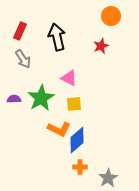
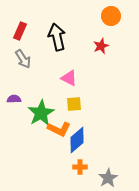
green star: moved 15 px down
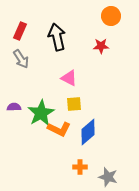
red star: rotated 21 degrees clockwise
gray arrow: moved 2 px left
purple semicircle: moved 8 px down
blue diamond: moved 11 px right, 8 px up
gray star: moved 1 px up; rotated 24 degrees counterclockwise
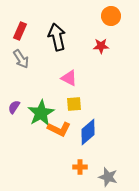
purple semicircle: rotated 56 degrees counterclockwise
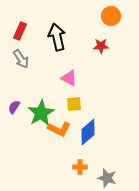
gray star: moved 1 px left, 1 px down
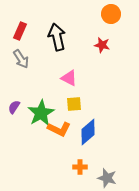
orange circle: moved 2 px up
red star: moved 1 px right, 1 px up; rotated 14 degrees clockwise
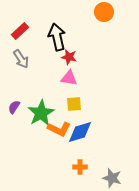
orange circle: moved 7 px left, 2 px up
red rectangle: rotated 24 degrees clockwise
red star: moved 33 px left, 12 px down
pink triangle: rotated 18 degrees counterclockwise
blue diamond: moved 8 px left; rotated 24 degrees clockwise
gray star: moved 5 px right
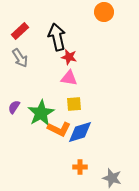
gray arrow: moved 1 px left, 1 px up
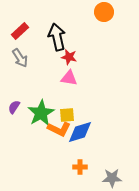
yellow square: moved 7 px left, 11 px down
gray star: rotated 18 degrees counterclockwise
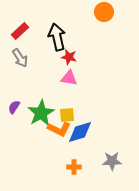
orange cross: moved 6 px left
gray star: moved 17 px up
